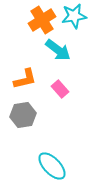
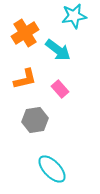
orange cross: moved 17 px left, 13 px down
gray hexagon: moved 12 px right, 5 px down
cyan ellipse: moved 3 px down
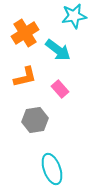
orange L-shape: moved 2 px up
cyan ellipse: rotated 24 degrees clockwise
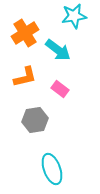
pink rectangle: rotated 12 degrees counterclockwise
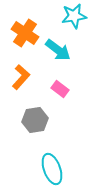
orange cross: rotated 24 degrees counterclockwise
orange L-shape: moved 4 px left; rotated 35 degrees counterclockwise
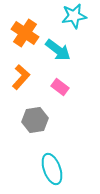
pink rectangle: moved 2 px up
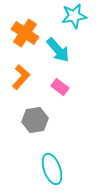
cyan arrow: rotated 12 degrees clockwise
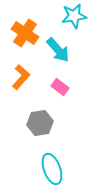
gray hexagon: moved 5 px right, 3 px down
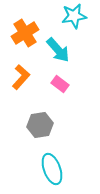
orange cross: rotated 24 degrees clockwise
pink rectangle: moved 3 px up
gray hexagon: moved 2 px down
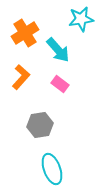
cyan star: moved 7 px right, 3 px down
